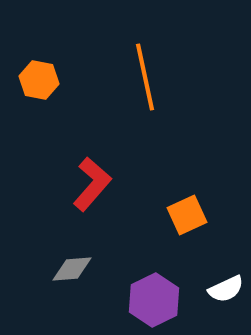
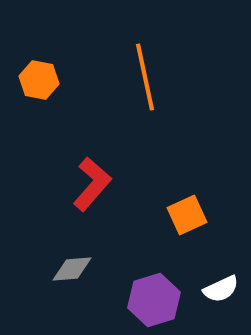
white semicircle: moved 5 px left
purple hexagon: rotated 9 degrees clockwise
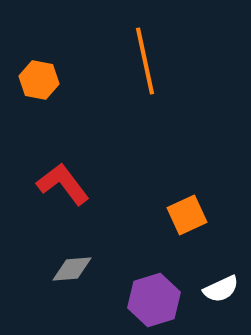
orange line: moved 16 px up
red L-shape: moved 29 px left; rotated 78 degrees counterclockwise
